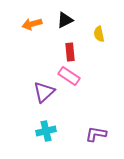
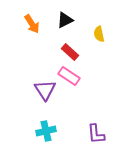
orange arrow: rotated 108 degrees counterclockwise
red rectangle: rotated 42 degrees counterclockwise
purple triangle: moved 1 px right, 2 px up; rotated 20 degrees counterclockwise
purple L-shape: rotated 105 degrees counterclockwise
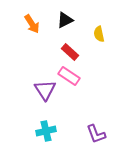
purple L-shape: rotated 15 degrees counterclockwise
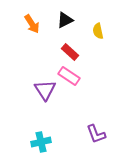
yellow semicircle: moved 1 px left, 3 px up
cyan cross: moved 5 px left, 11 px down
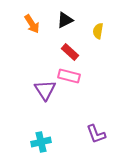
yellow semicircle: rotated 21 degrees clockwise
pink rectangle: rotated 20 degrees counterclockwise
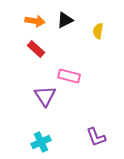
orange arrow: moved 3 px right, 3 px up; rotated 48 degrees counterclockwise
red rectangle: moved 34 px left, 3 px up
purple triangle: moved 6 px down
purple L-shape: moved 3 px down
cyan cross: rotated 12 degrees counterclockwise
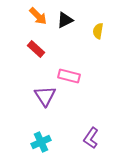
orange arrow: moved 3 px right, 5 px up; rotated 36 degrees clockwise
purple L-shape: moved 5 px left, 1 px down; rotated 55 degrees clockwise
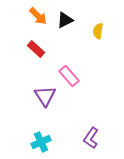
pink rectangle: rotated 35 degrees clockwise
